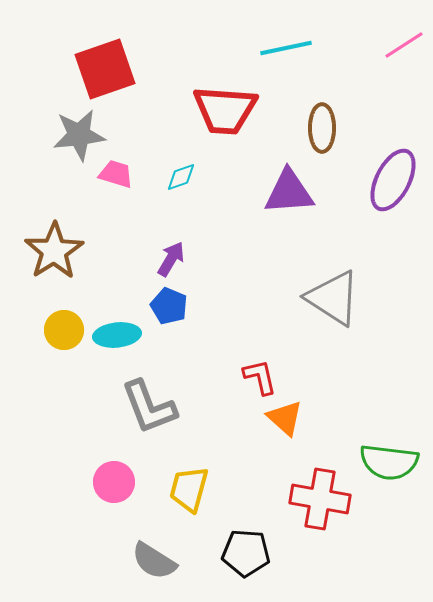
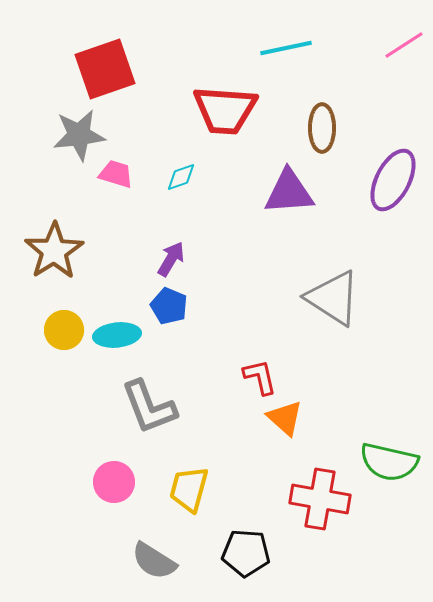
green semicircle: rotated 6 degrees clockwise
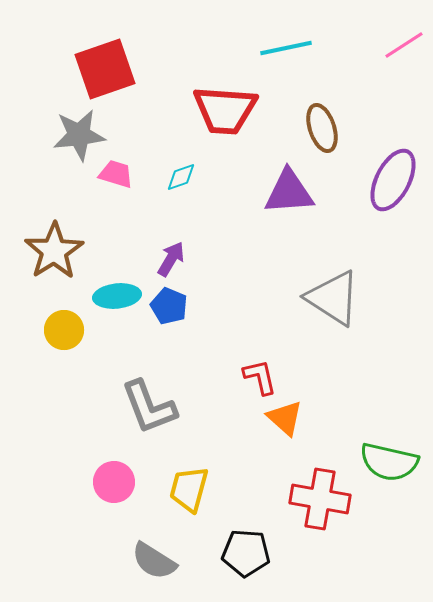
brown ellipse: rotated 18 degrees counterclockwise
cyan ellipse: moved 39 px up
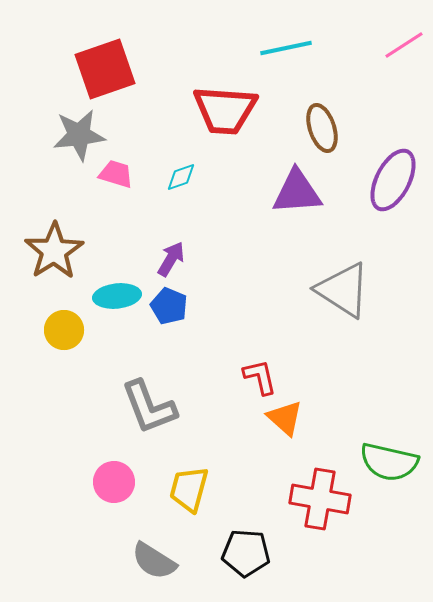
purple triangle: moved 8 px right
gray triangle: moved 10 px right, 8 px up
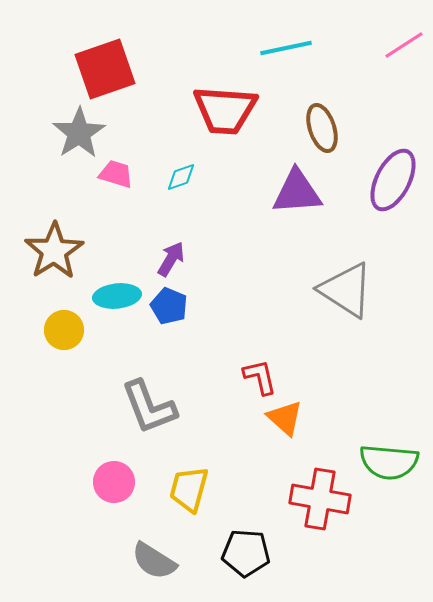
gray star: moved 2 px up; rotated 26 degrees counterclockwise
gray triangle: moved 3 px right
green semicircle: rotated 8 degrees counterclockwise
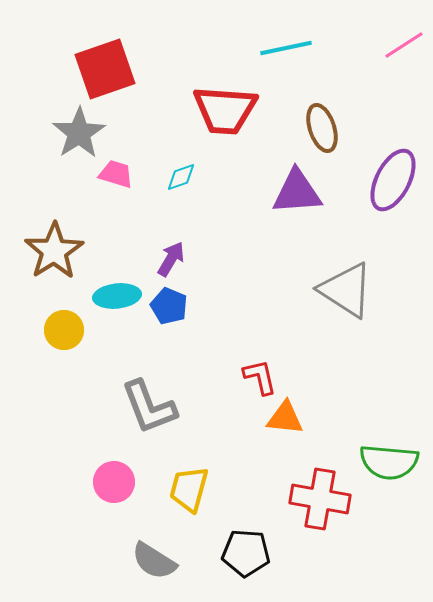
orange triangle: rotated 36 degrees counterclockwise
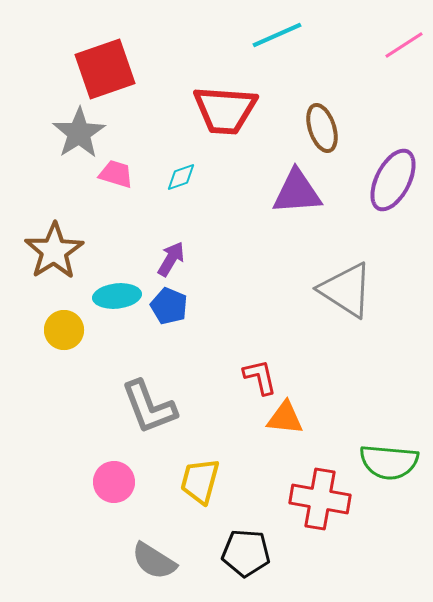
cyan line: moved 9 px left, 13 px up; rotated 12 degrees counterclockwise
yellow trapezoid: moved 11 px right, 8 px up
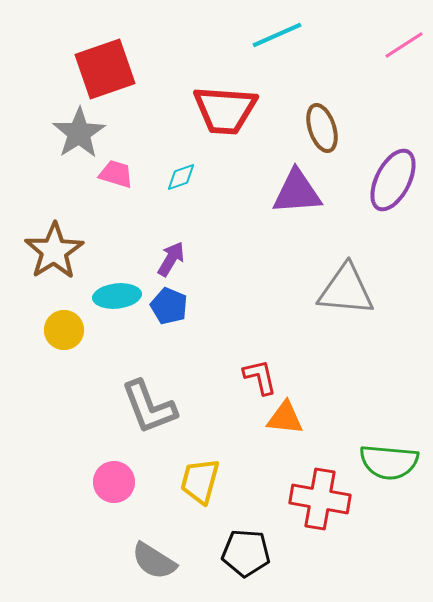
gray triangle: rotated 28 degrees counterclockwise
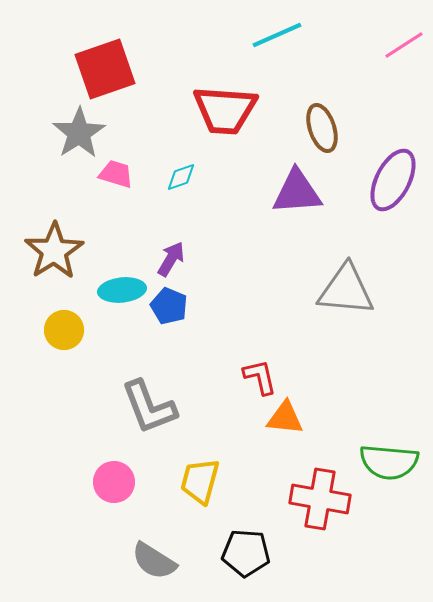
cyan ellipse: moved 5 px right, 6 px up
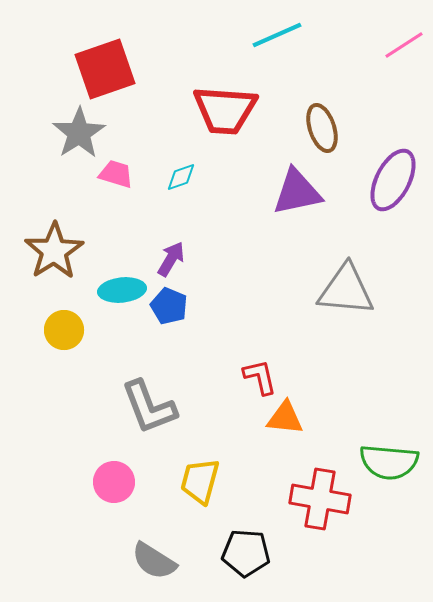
purple triangle: rotated 8 degrees counterclockwise
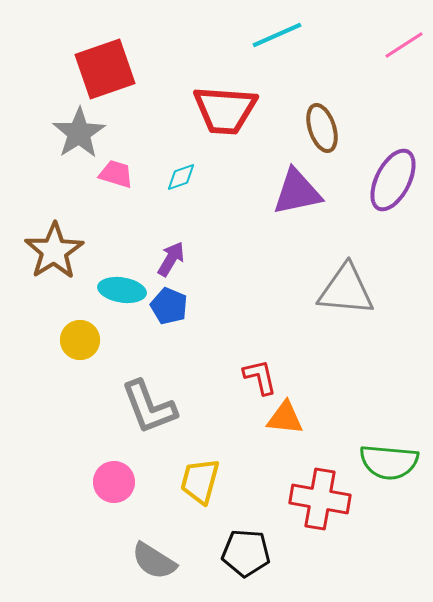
cyan ellipse: rotated 15 degrees clockwise
yellow circle: moved 16 px right, 10 px down
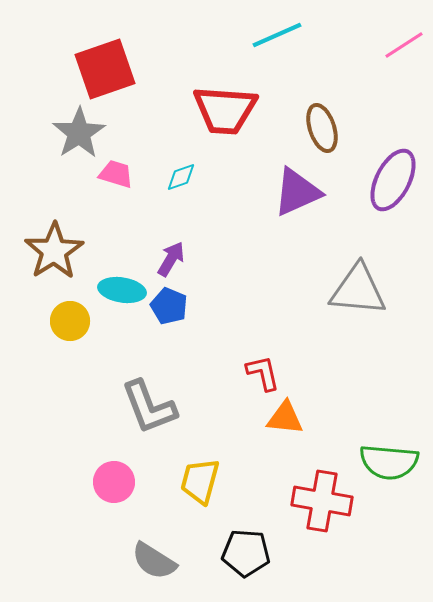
purple triangle: rotated 12 degrees counterclockwise
gray triangle: moved 12 px right
yellow circle: moved 10 px left, 19 px up
red L-shape: moved 3 px right, 4 px up
red cross: moved 2 px right, 2 px down
